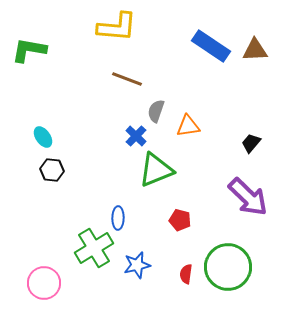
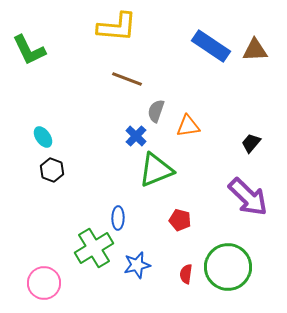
green L-shape: rotated 126 degrees counterclockwise
black hexagon: rotated 15 degrees clockwise
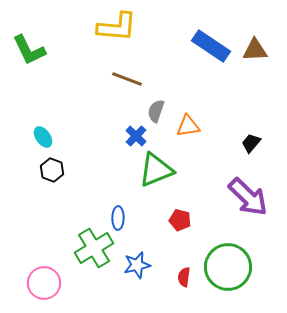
red semicircle: moved 2 px left, 3 px down
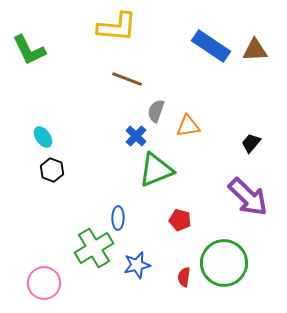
green circle: moved 4 px left, 4 px up
